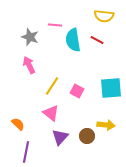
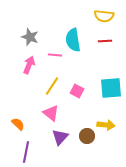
pink line: moved 30 px down
red line: moved 8 px right, 1 px down; rotated 32 degrees counterclockwise
pink arrow: rotated 48 degrees clockwise
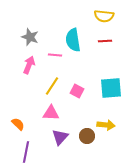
pink triangle: rotated 36 degrees counterclockwise
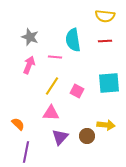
yellow semicircle: moved 1 px right
pink line: moved 2 px down
cyan square: moved 2 px left, 5 px up
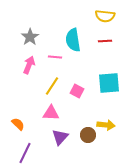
gray star: rotated 18 degrees clockwise
brown circle: moved 1 px right, 1 px up
purple line: moved 1 px left, 1 px down; rotated 15 degrees clockwise
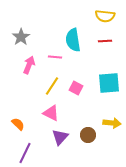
gray star: moved 9 px left
pink square: moved 1 px left, 3 px up
pink triangle: rotated 24 degrees clockwise
yellow arrow: moved 6 px right, 2 px up
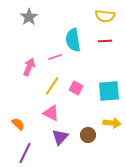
gray star: moved 8 px right, 20 px up
pink line: rotated 24 degrees counterclockwise
pink arrow: moved 2 px down
cyan square: moved 8 px down
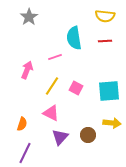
cyan semicircle: moved 1 px right, 2 px up
pink arrow: moved 2 px left, 3 px down
orange semicircle: moved 4 px right; rotated 64 degrees clockwise
